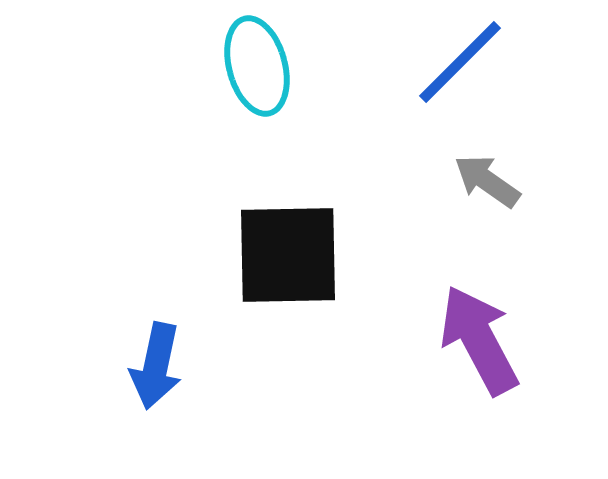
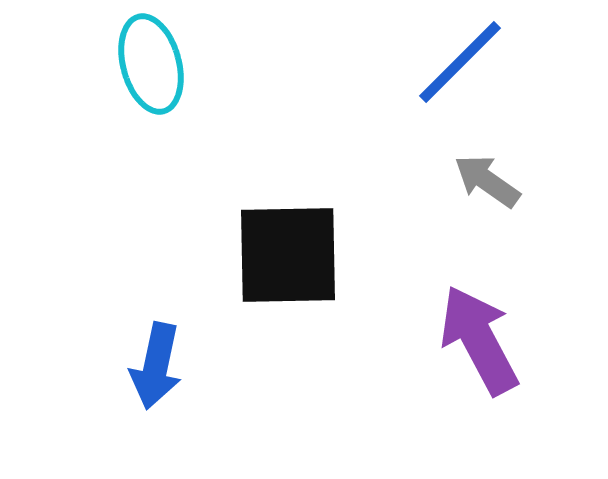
cyan ellipse: moved 106 px left, 2 px up
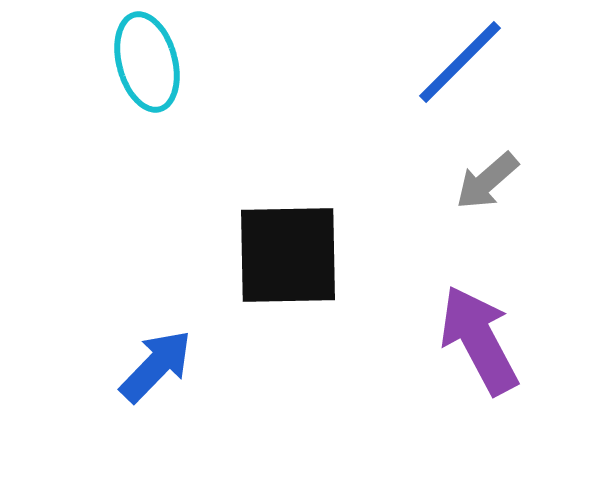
cyan ellipse: moved 4 px left, 2 px up
gray arrow: rotated 76 degrees counterclockwise
blue arrow: rotated 148 degrees counterclockwise
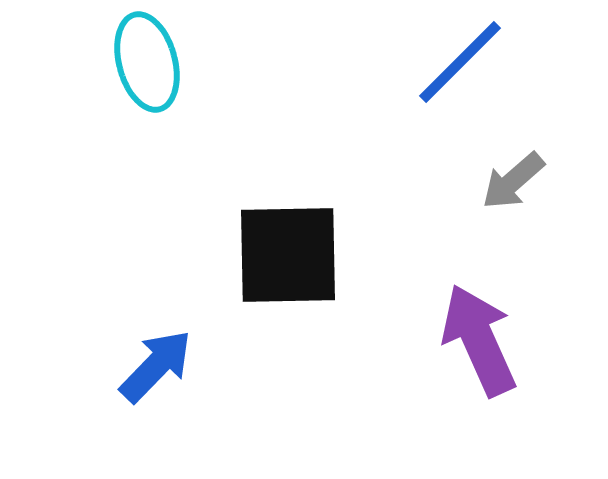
gray arrow: moved 26 px right
purple arrow: rotated 4 degrees clockwise
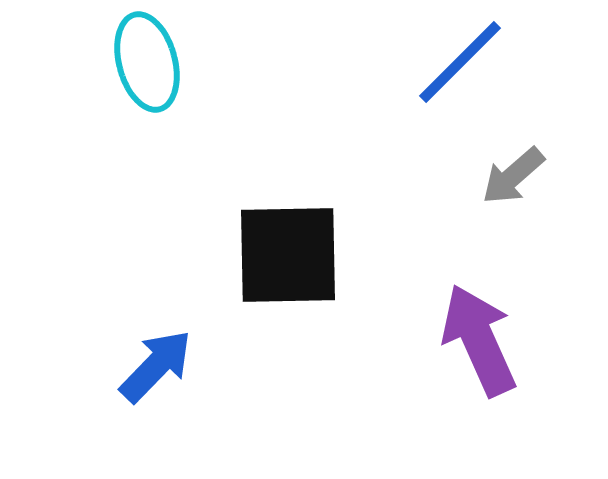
gray arrow: moved 5 px up
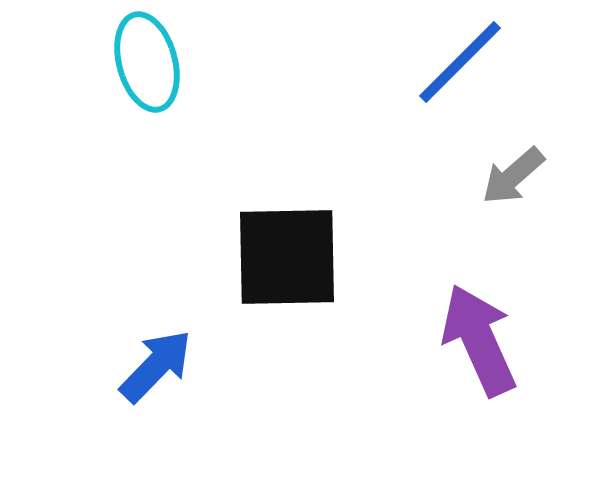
black square: moved 1 px left, 2 px down
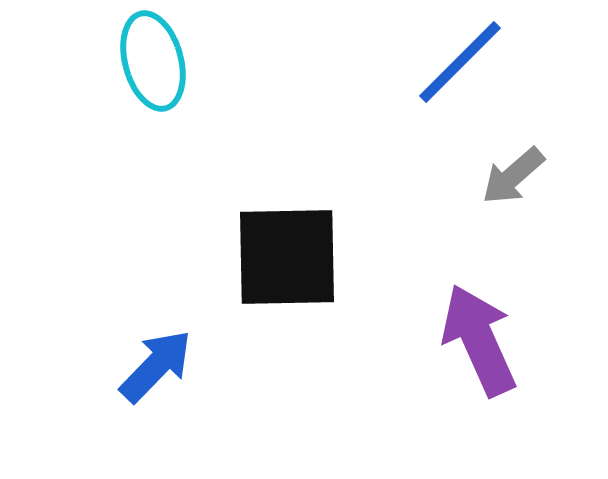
cyan ellipse: moved 6 px right, 1 px up
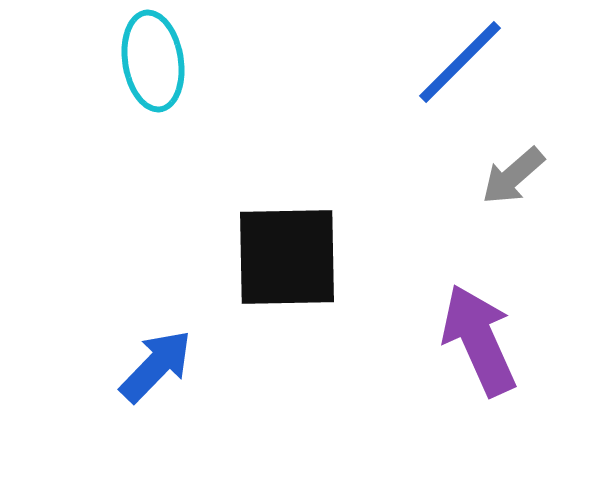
cyan ellipse: rotated 6 degrees clockwise
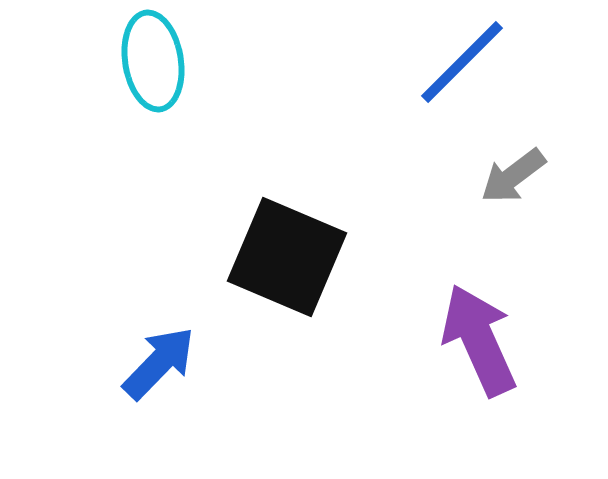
blue line: moved 2 px right
gray arrow: rotated 4 degrees clockwise
black square: rotated 24 degrees clockwise
blue arrow: moved 3 px right, 3 px up
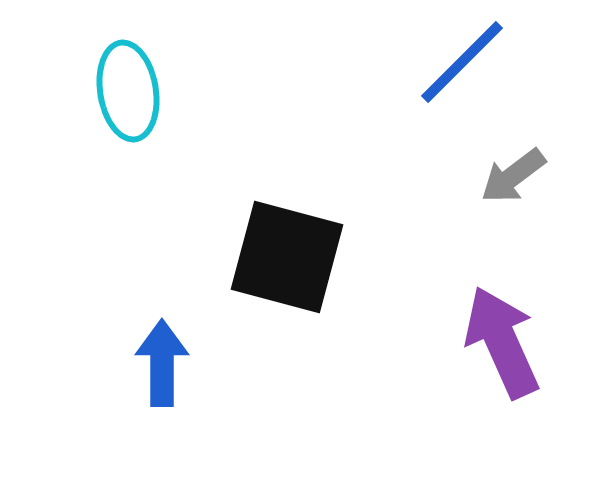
cyan ellipse: moved 25 px left, 30 px down
black square: rotated 8 degrees counterclockwise
purple arrow: moved 23 px right, 2 px down
blue arrow: moved 3 px right; rotated 44 degrees counterclockwise
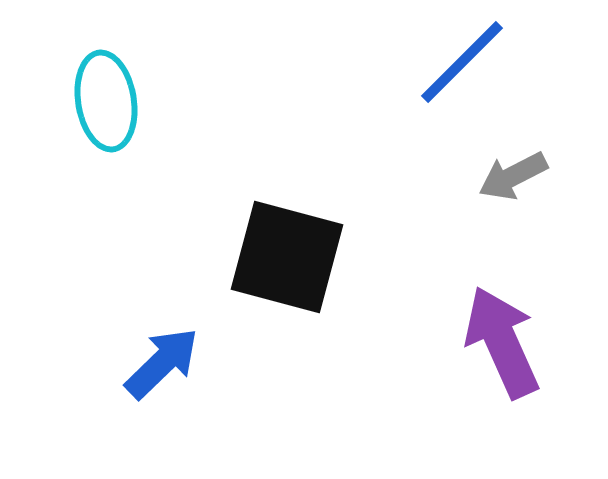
cyan ellipse: moved 22 px left, 10 px down
gray arrow: rotated 10 degrees clockwise
blue arrow: rotated 46 degrees clockwise
